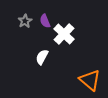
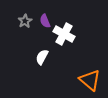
white cross: rotated 15 degrees counterclockwise
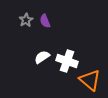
gray star: moved 1 px right, 1 px up
white cross: moved 3 px right, 27 px down; rotated 10 degrees counterclockwise
white semicircle: rotated 28 degrees clockwise
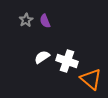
orange triangle: moved 1 px right, 1 px up
